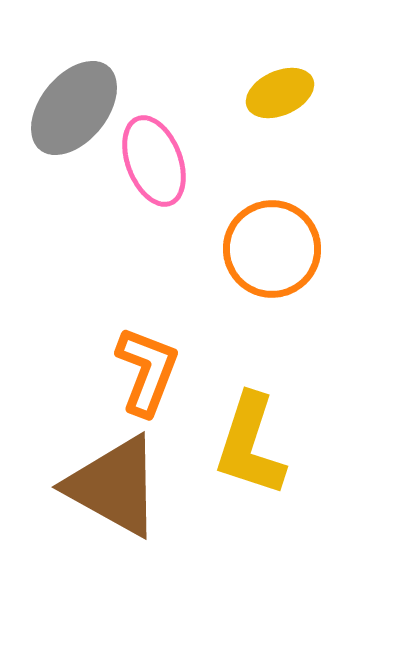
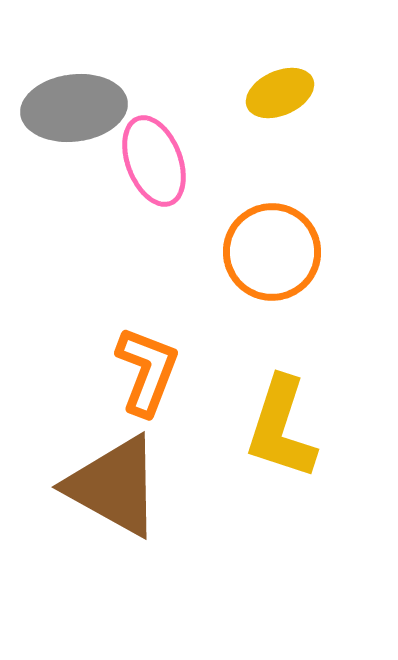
gray ellipse: rotated 44 degrees clockwise
orange circle: moved 3 px down
yellow L-shape: moved 31 px right, 17 px up
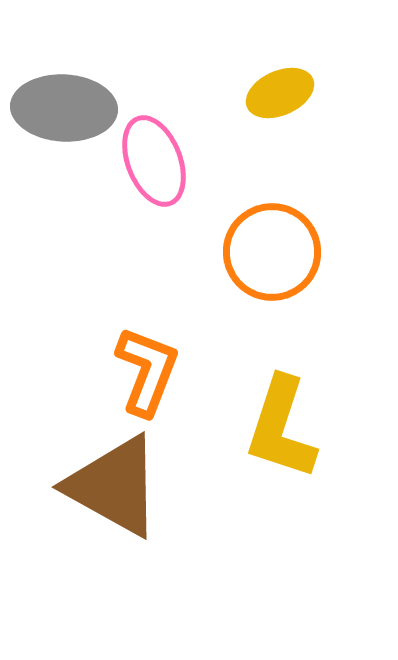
gray ellipse: moved 10 px left; rotated 10 degrees clockwise
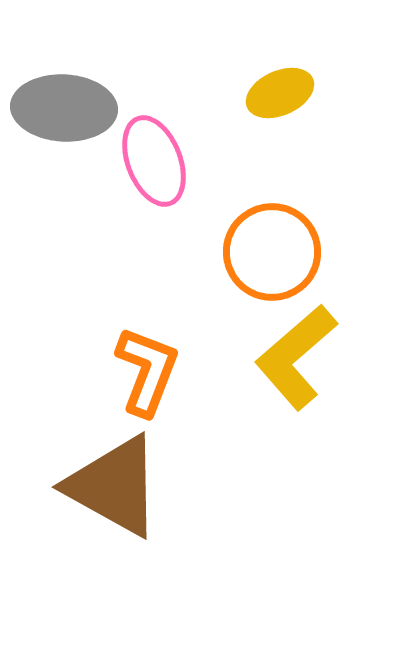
yellow L-shape: moved 15 px right, 71 px up; rotated 31 degrees clockwise
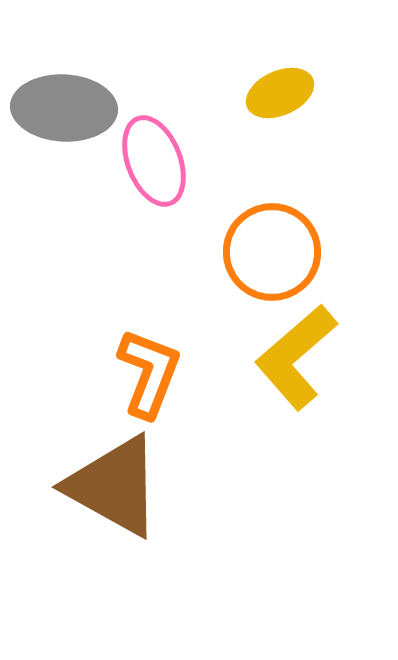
orange L-shape: moved 2 px right, 2 px down
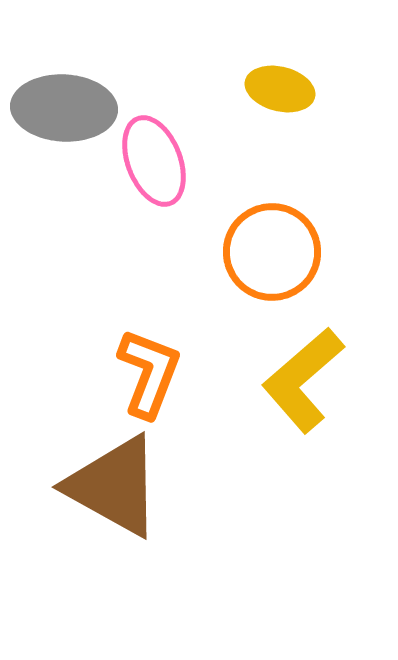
yellow ellipse: moved 4 px up; rotated 38 degrees clockwise
yellow L-shape: moved 7 px right, 23 px down
